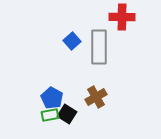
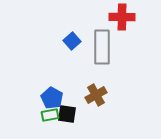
gray rectangle: moved 3 px right
brown cross: moved 2 px up
black square: rotated 24 degrees counterclockwise
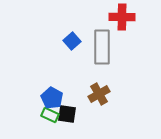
brown cross: moved 3 px right, 1 px up
green rectangle: rotated 36 degrees clockwise
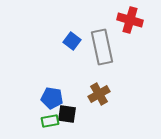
red cross: moved 8 px right, 3 px down; rotated 15 degrees clockwise
blue square: rotated 12 degrees counterclockwise
gray rectangle: rotated 12 degrees counterclockwise
blue pentagon: rotated 20 degrees counterclockwise
green rectangle: moved 6 px down; rotated 36 degrees counterclockwise
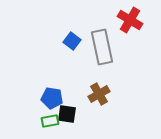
red cross: rotated 15 degrees clockwise
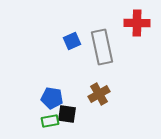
red cross: moved 7 px right, 3 px down; rotated 30 degrees counterclockwise
blue square: rotated 30 degrees clockwise
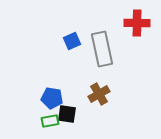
gray rectangle: moved 2 px down
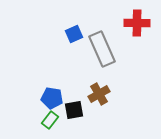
blue square: moved 2 px right, 7 px up
gray rectangle: rotated 12 degrees counterclockwise
black square: moved 7 px right, 4 px up; rotated 18 degrees counterclockwise
green rectangle: moved 1 px up; rotated 42 degrees counterclockwise
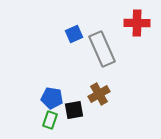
green rectangle: rotated 18 degrees counterclockwise
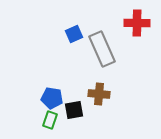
brown cross: rotated 35 degrees clockwise
